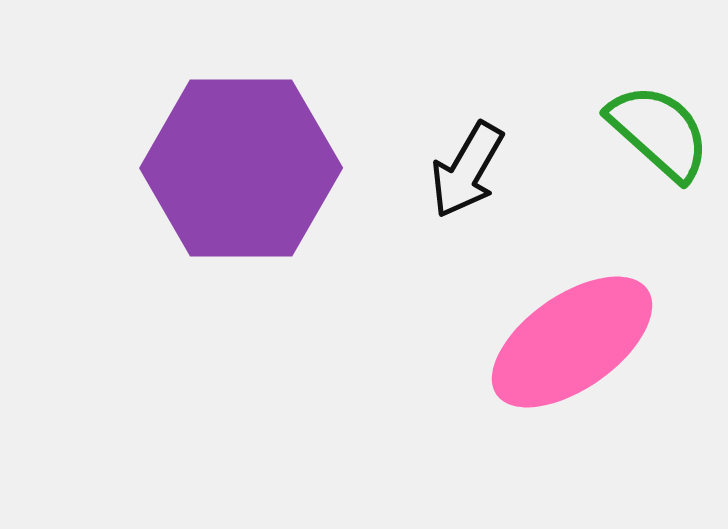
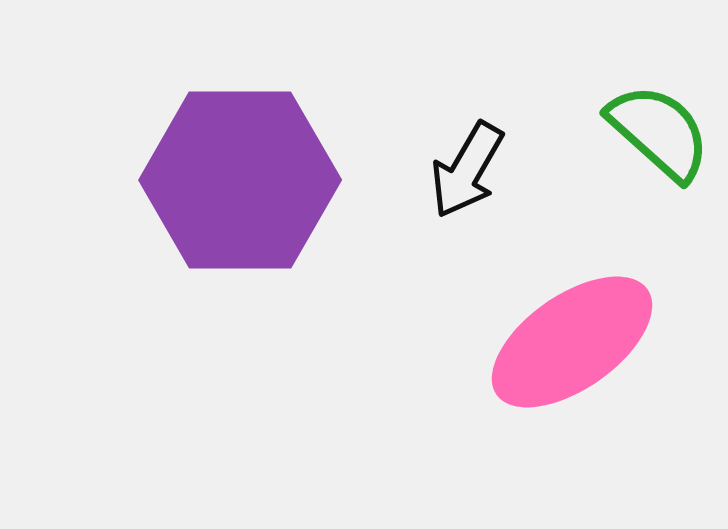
purple hexagon: moved 1 px left, 12 px down
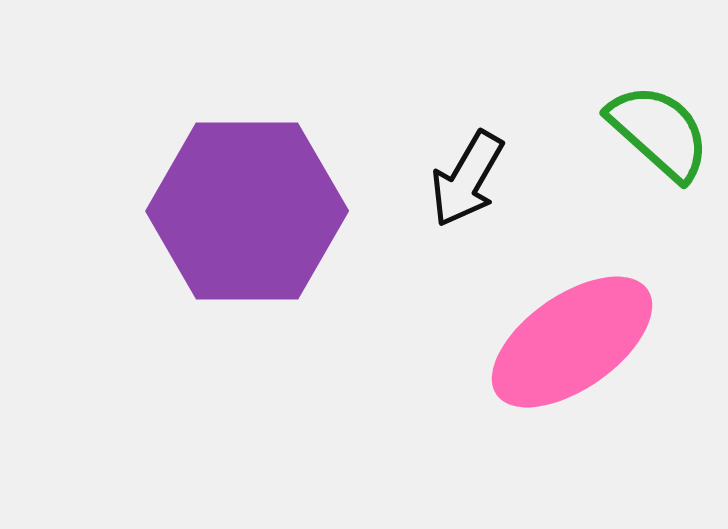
black arrow: moved 9 px down
purple hexagon: moved 7 px right, 31 px down
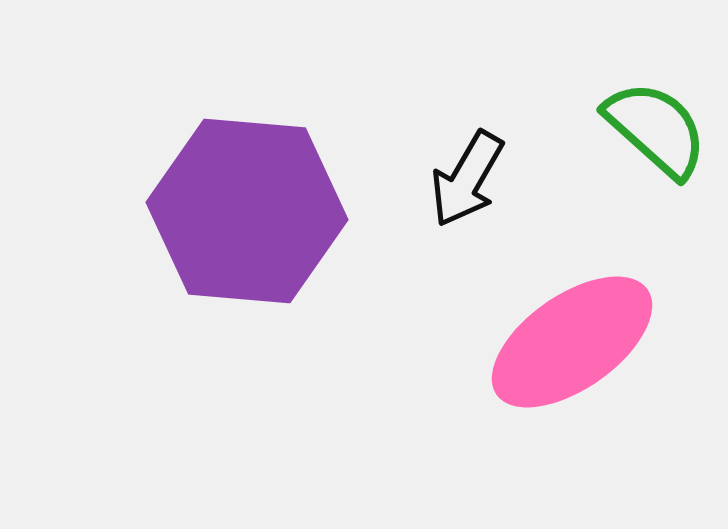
green semicircle: moved 3 px left, 3 px up
purple hexagon: rotated 5 degrees clockwise
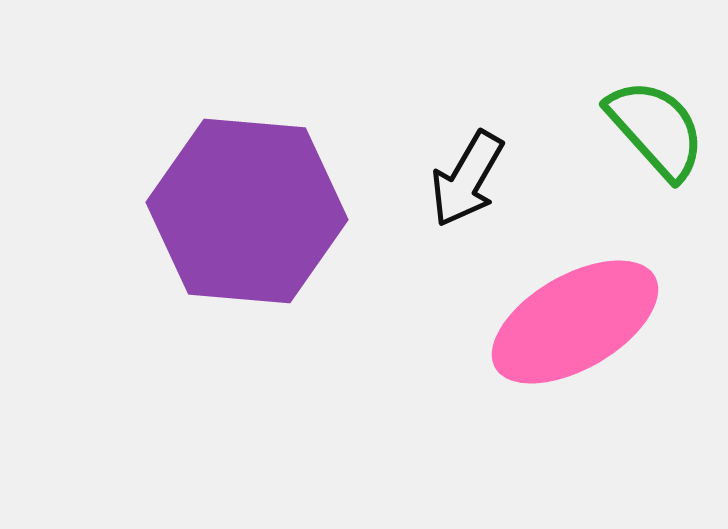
green semicircle: rotated 6 degrees clockwise
pink ellipse: moved 3 px right, 20 px up; rotated 5 degrees clockwise
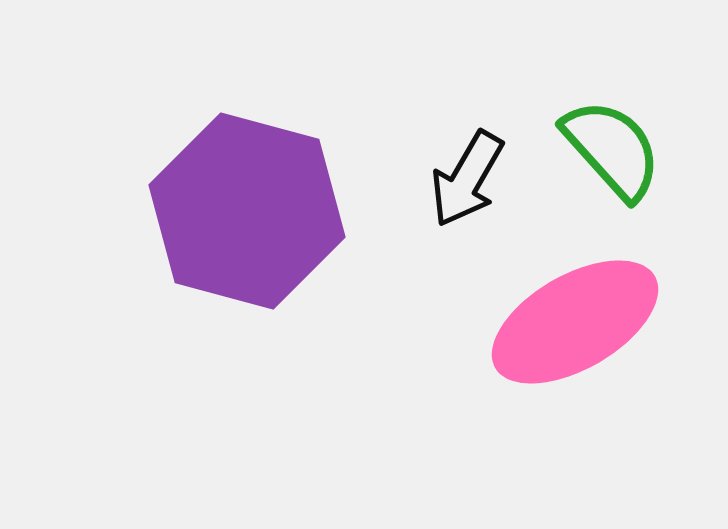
green semicircle: moved 44 px left, 20 px down
purple hexagon: rotated 10 degrees clockwise
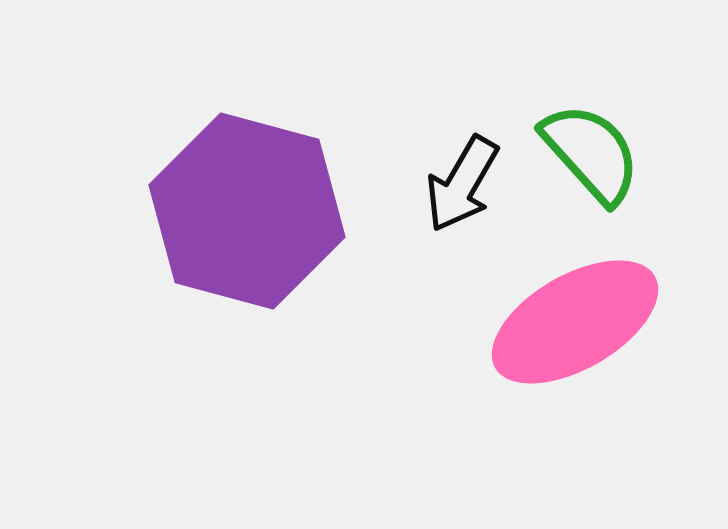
green semicircle: moved 21 px left, 4 px down
black arrow: moved 5 px left, 5 px down
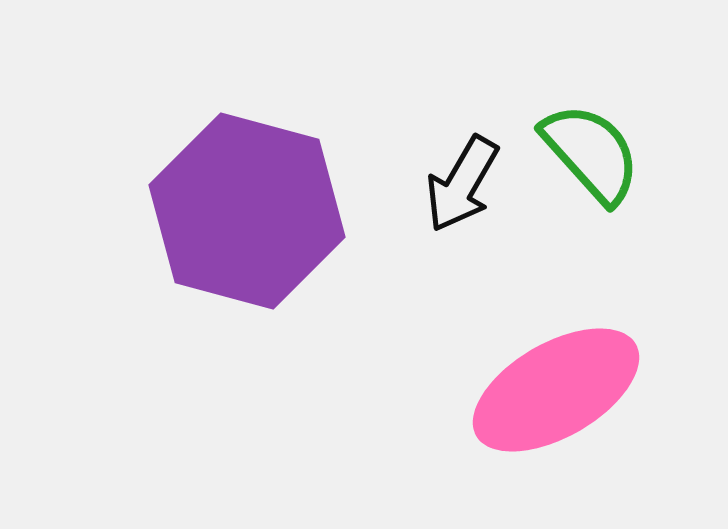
pink ellipse: moved 19 px left, 68 px down
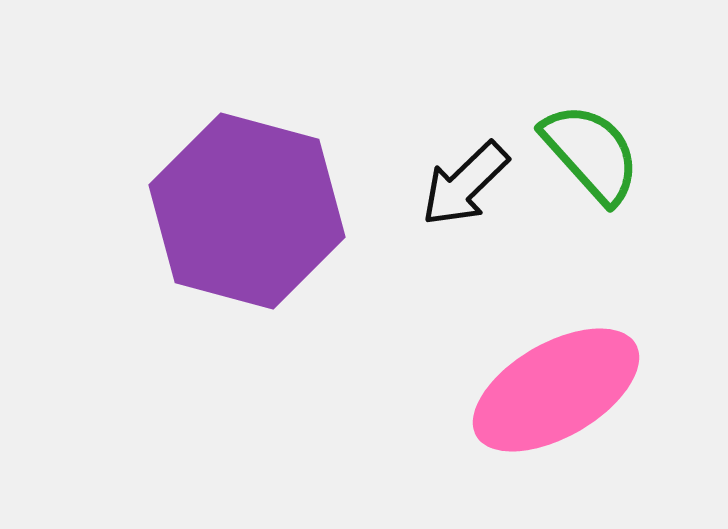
black arrow: moved 3 px right; rotated 16 degrees clockwise
